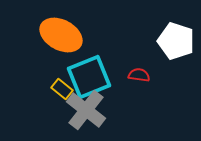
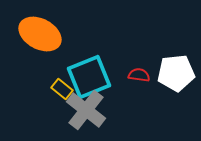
orange ellipse: moved 21 px left, 1 px up
white pentagon: moved 32 px down; rotated 24 degrees counterclockwise
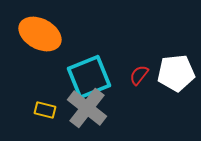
red semicircle: rotated 60 degrees counterclockwise
yellow rectangle: moved 17 px left, 21 px down; rotated 25 degrees counterclockwise
gray cross: moved 1 px right, 2 px up
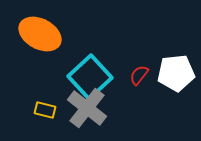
cyan square: moved 1 px right; rotated 21 degrees counterclockwise
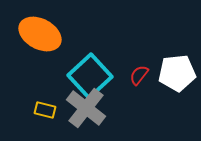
white pentagon: moved 1 px right
cyan square: moved 1 px up
gray cross: moved 1 px left
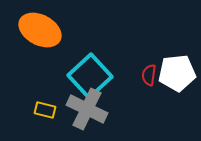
orange ellipse: moved 4 px up
red semicircle: moved 10 px right; rotated 30 degrees counterclockwise
gray cross: moved 1 px right, 1 px down; rotated 12 degrees counterclockwise
